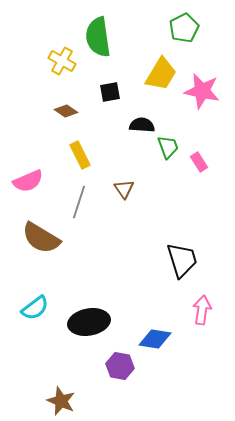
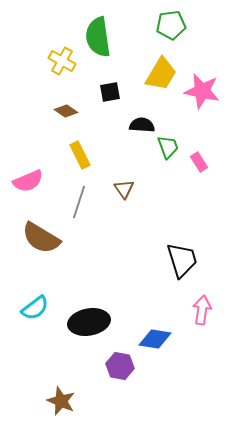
green pentagon: moved 13 px left, 3 px up; rotated 20 degrees clockwise
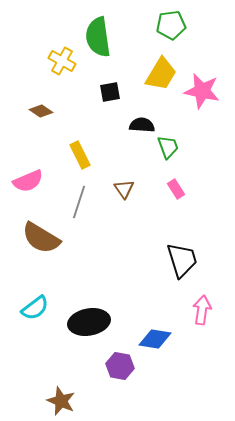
brown diamond: moved 25 px left
pink rectangle: moved 23 px left, 27 px down
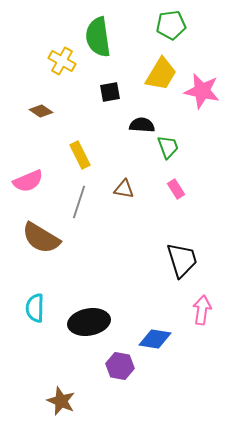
brown triangle: rotated 45 degrees counterclockwise
cyan semicircle: rotated 128 degrees clockwise
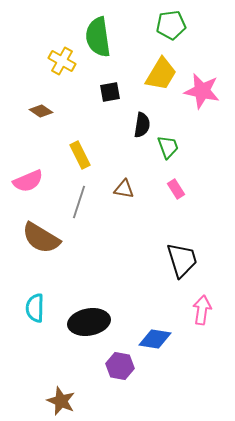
black semicircle: rotated 95 degrees clockwise
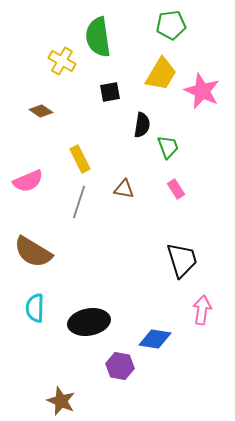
pink star: rotated 12 degrees clockwise
yellow rectangle: moved 4 px down
brown semicircle: moved 8 px left, 14 px down
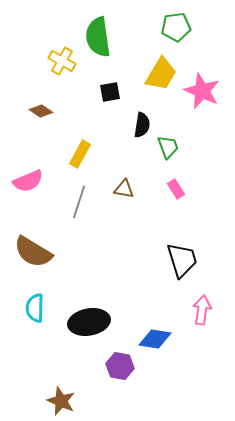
green pentagon: moved 5 px right, 2 px down
yellow rectangle: moved 5 px up; rotated 56 degrees clockwise
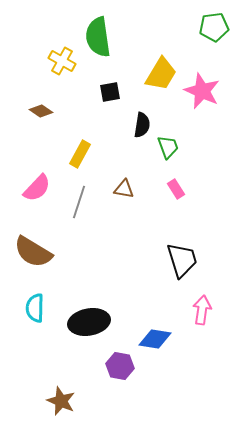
green pentagon: moved 38 px right
pink semicircle: moved 9 px right, 7 px down; rotated 24 degrees counterclockwise
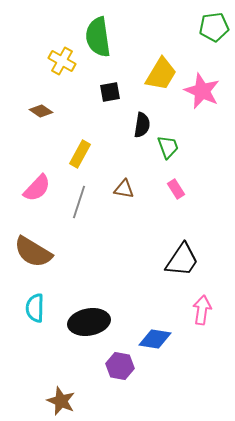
black trapezoid: rotated 51 degrees clockwise
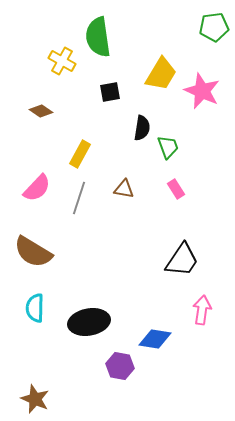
black semicircle: moved 3 px down
gray line: moved 4 px up
brown star: moved 26 px left, 2 px up
